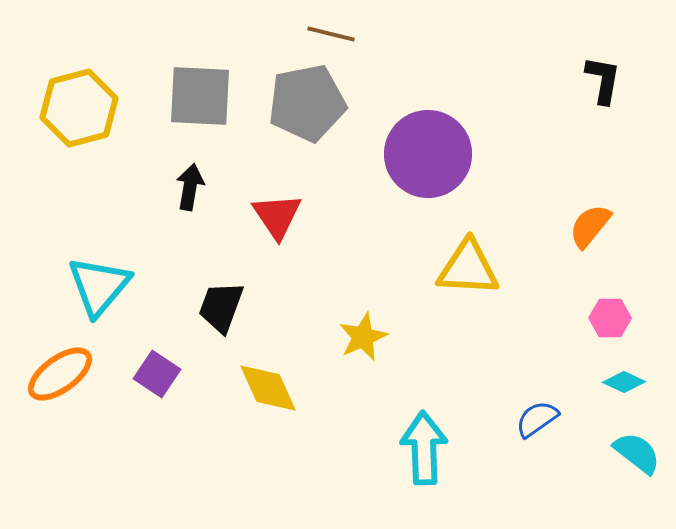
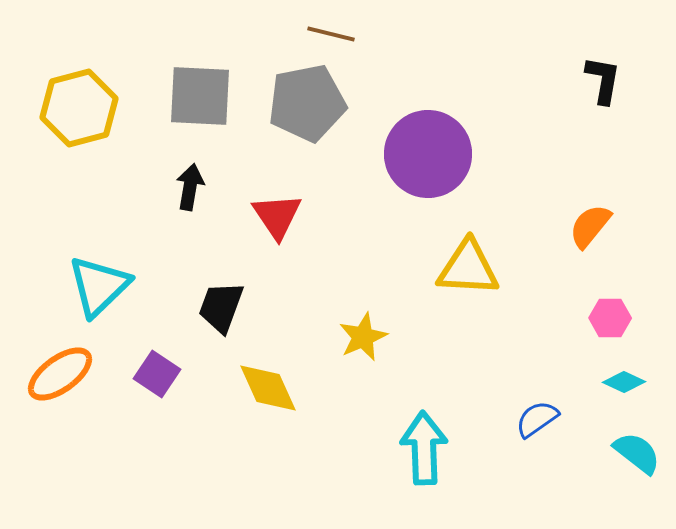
cyan triangle: rotated 6 degrees clockwise
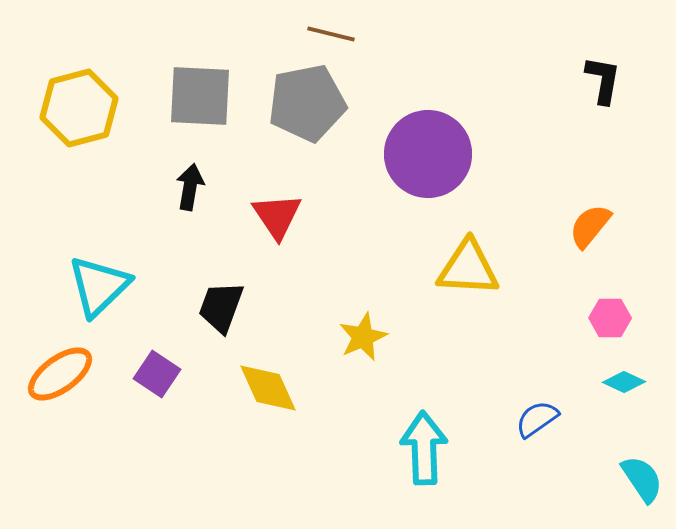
cyan semicircle: moved 5 px right, 26 px down; rotated 18 degrees clockwise
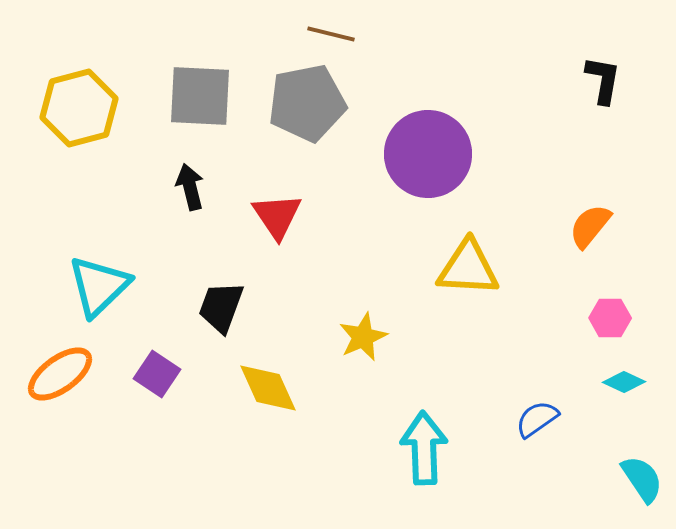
black arrow: rotated 24 degrees counterclockwise
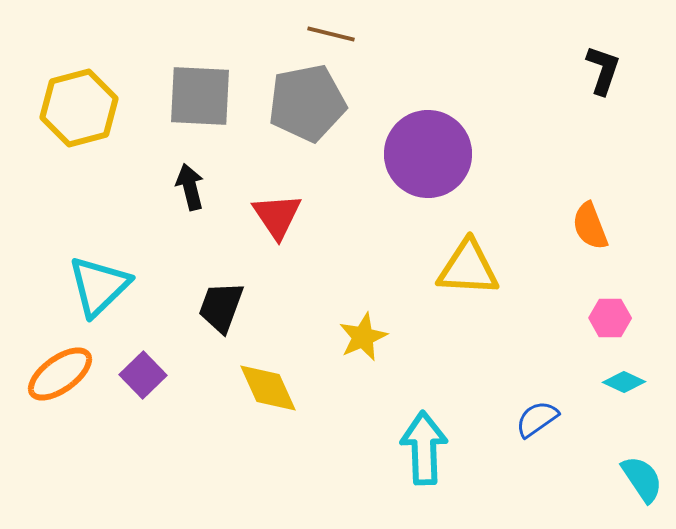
black L-shape: moved 10 px up; rotated 9 degrees clockwise
orange semicircle: rotated 60 degrees counterclockwise
purple square: moved 14 px left, 1 px down; rotated 12 degrees clockwise
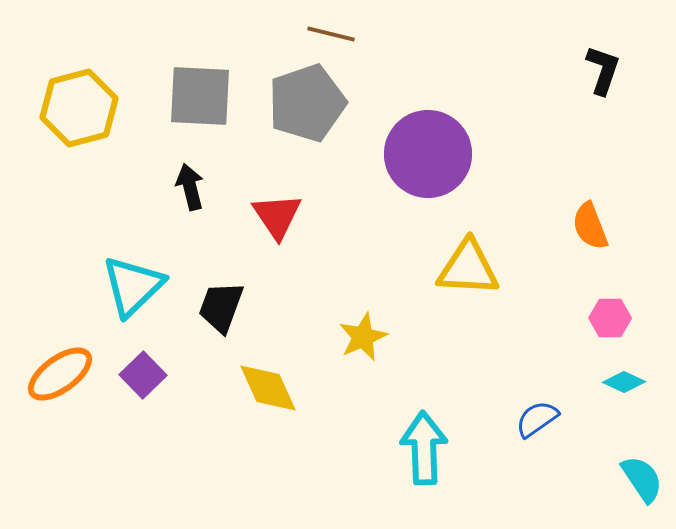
gray pentagon: rotated 8 degrees counterclockwise
cyan triangle: moved 34 px right
